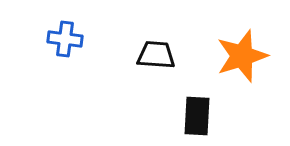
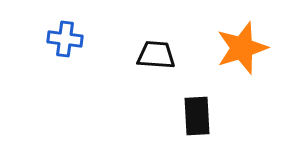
orange star: moved 8 px up
black rectangle: rotated 6 degrees counterclockwise
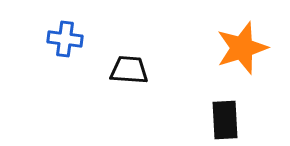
black trapezoid: moved 27 px left, 15 px down
black rectangle: moved 28 px right, 4 px down
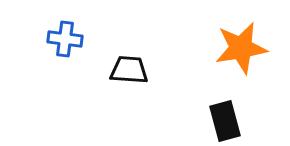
orange star: moved 1 px left; rotated 8 degrees clockwise
black rectangle: moved 1 px down; rotated 12 degrees counterclockwise
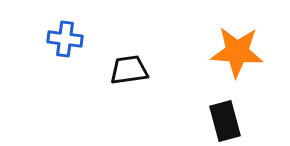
orange star: moved 4 px left, 4 px down; rotated 14 degrees clockwise
black trapezoid: rotated 12 degrees counterclockwise
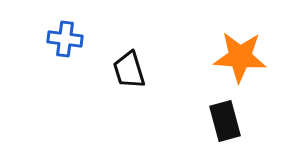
orange star: moved 3 px right, 5 px down
black trapezoid: rotated 99 degrees counterclockwise
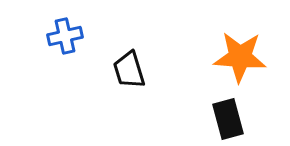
blue cross: moved 3 px up; rotated 20 degrees counterclockwise
black rectangle: moved 3 px right, 2 px up
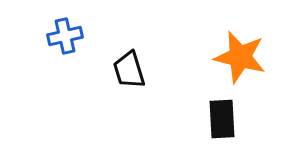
orange star: rotated 10 degrees clockwise
black rectangle: moved 6 px left; rotated 12 degrees clockwise
